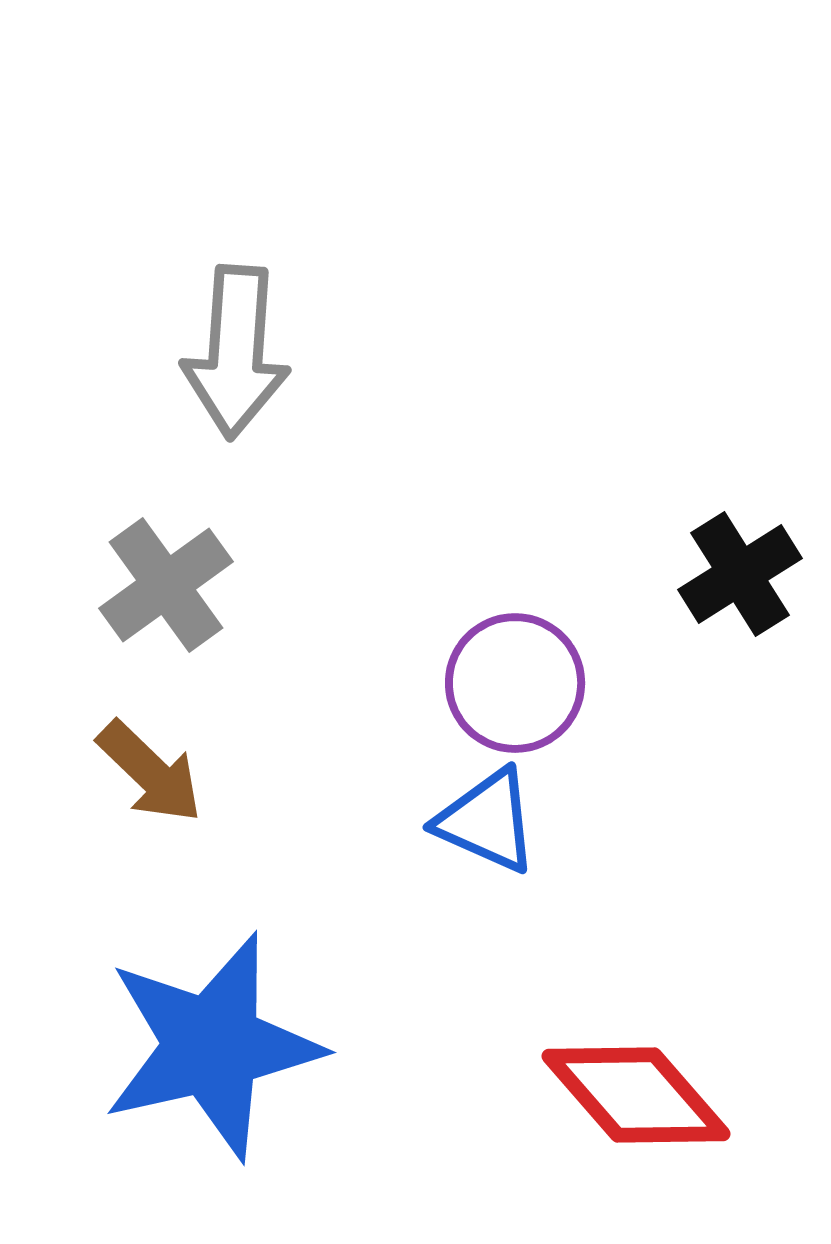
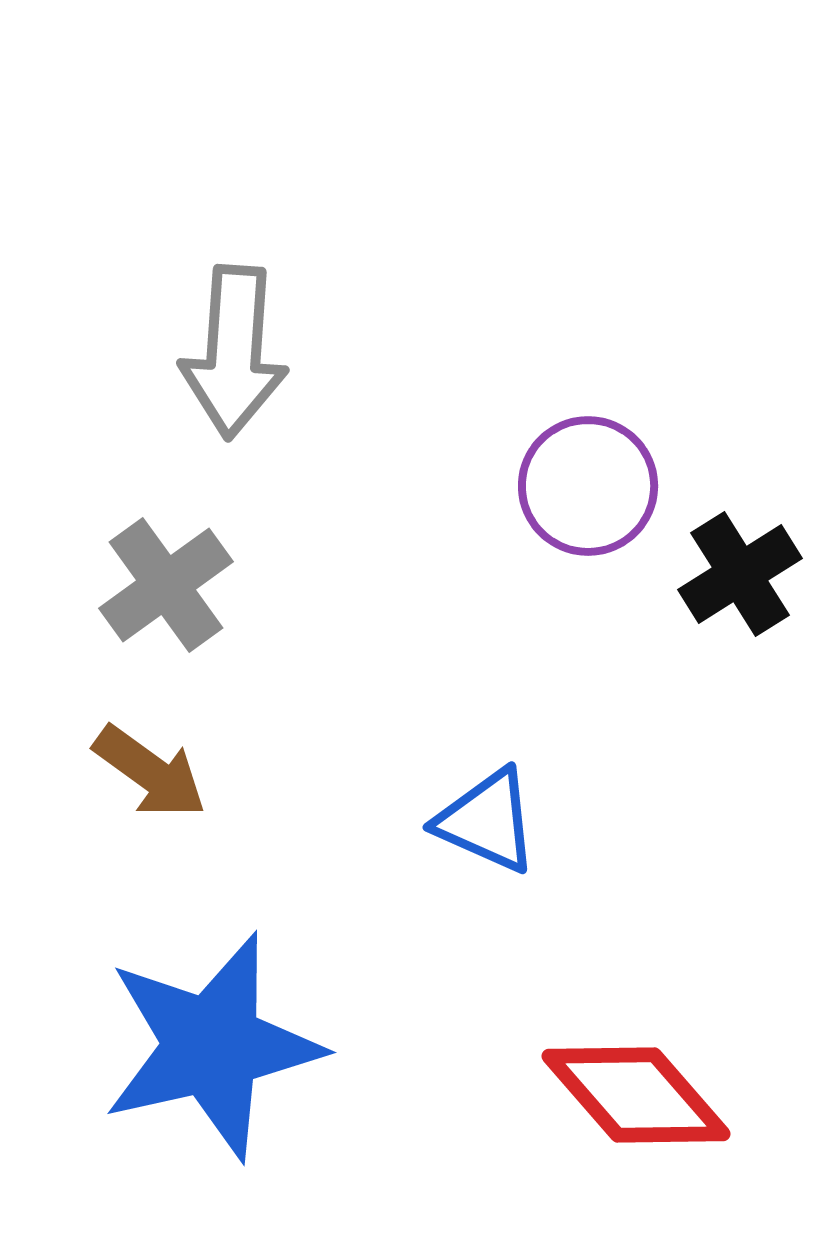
gray arrow: moved 2 px left
purple circle: moved 73 px right, 197 px up
brown arrow: rotated 8 degrees counterclockwise
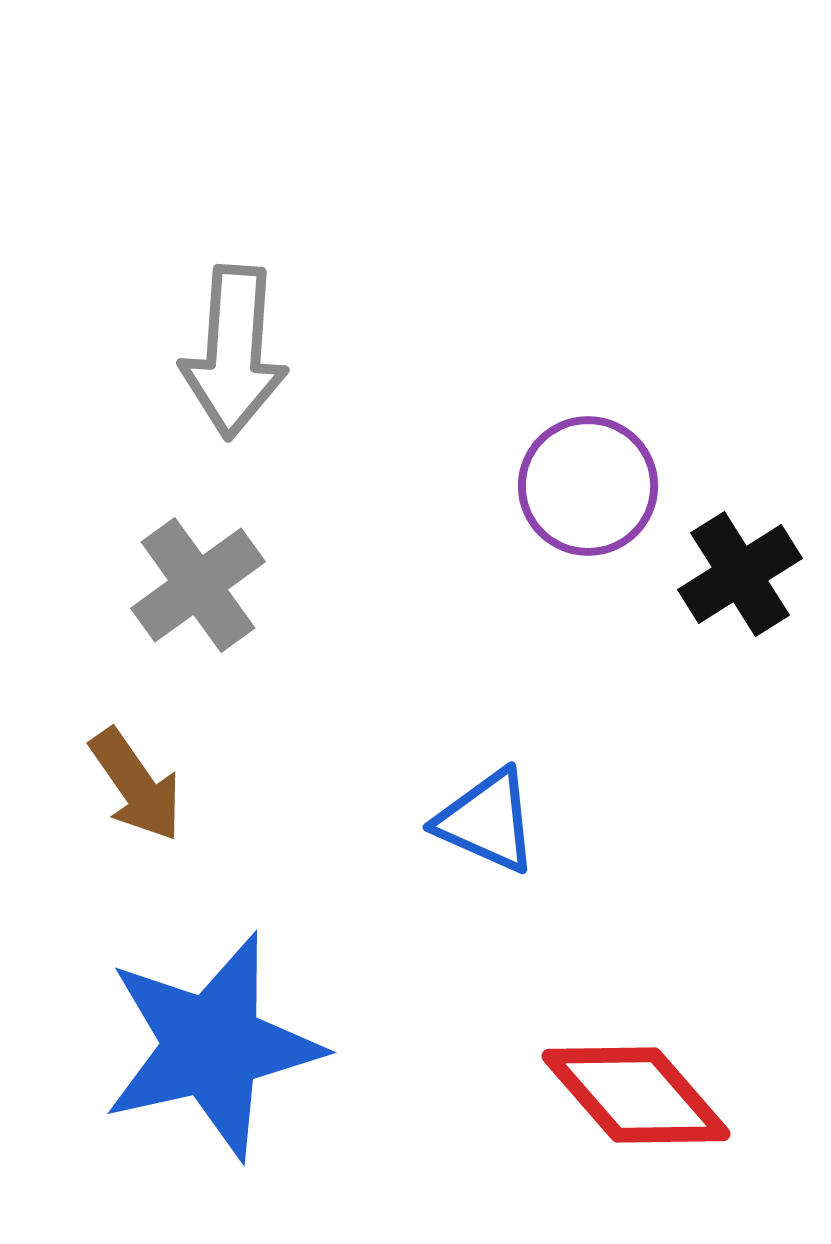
gray cross: moved 32 px right
brown arrow: moved 14 px left, 13 px down; rotated 19 degrees clockwise
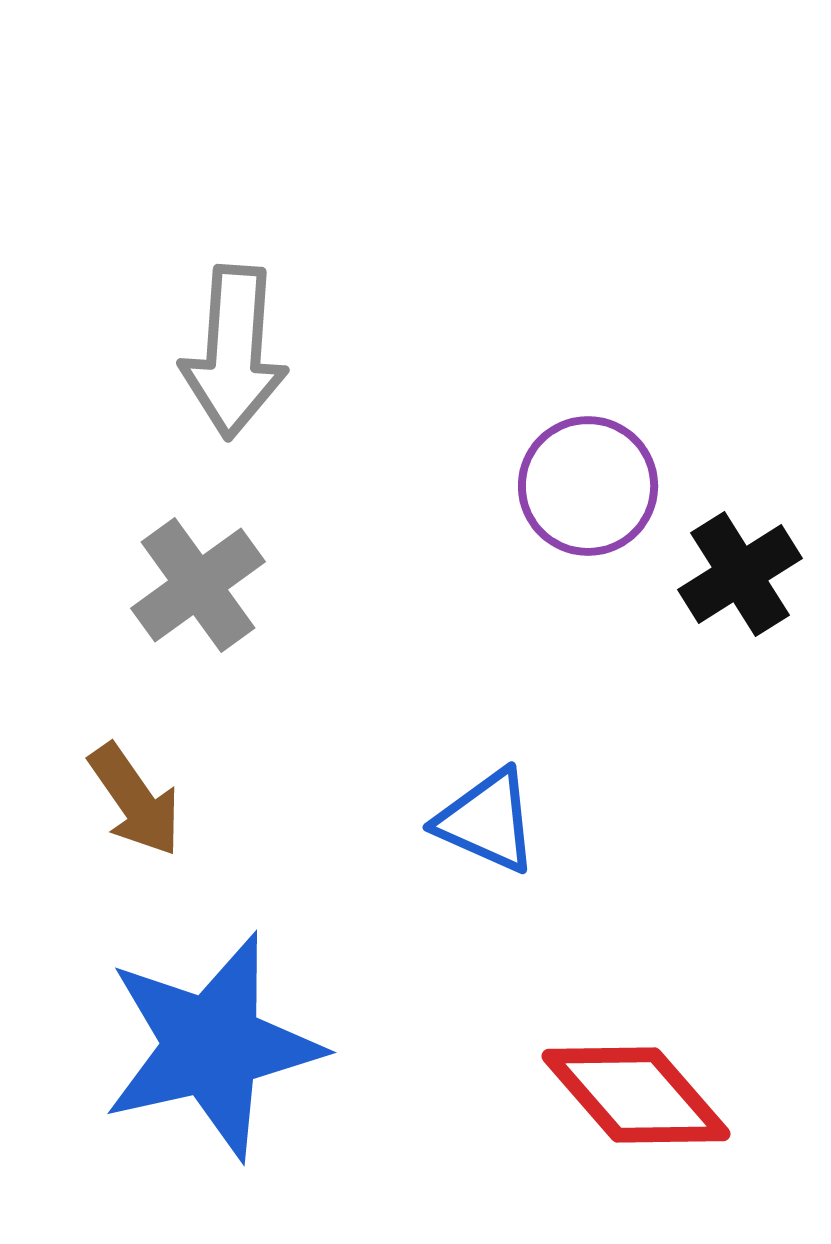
brown arrow: moved 1 px left, 15 px down
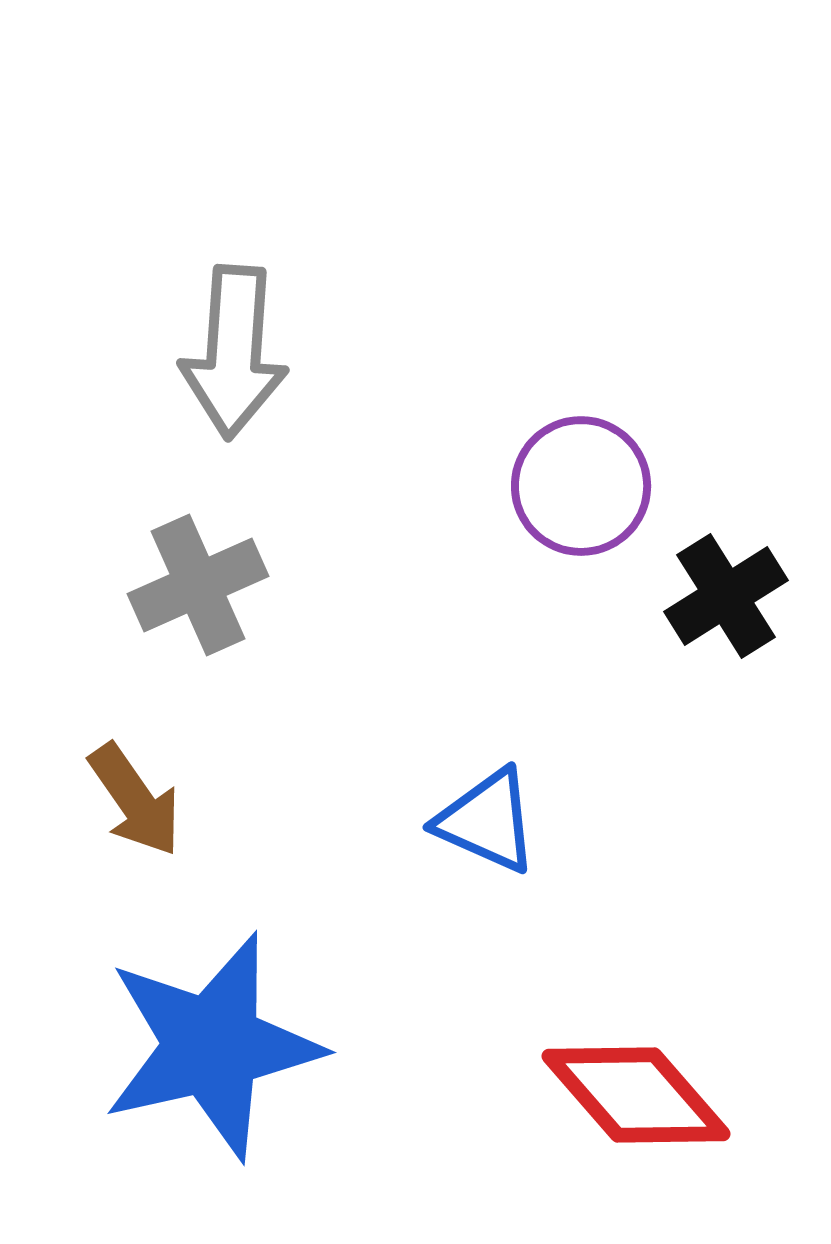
purple circle: moved 7 px left
black cross: moved 14 px left, 22 px down
gray cross: rotated 12 degrees clockwise
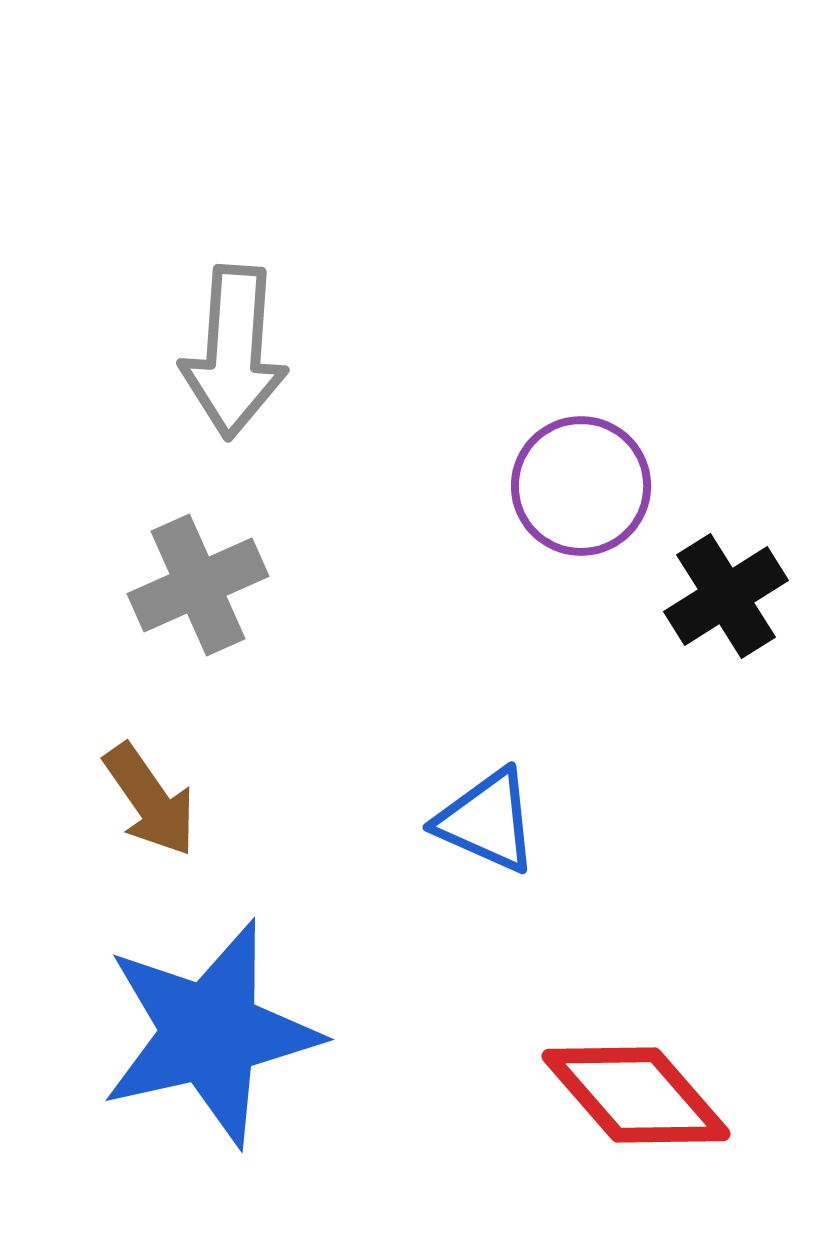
brown arrow: moved 15 px right
blue star: moved 2 px left, 13 px up
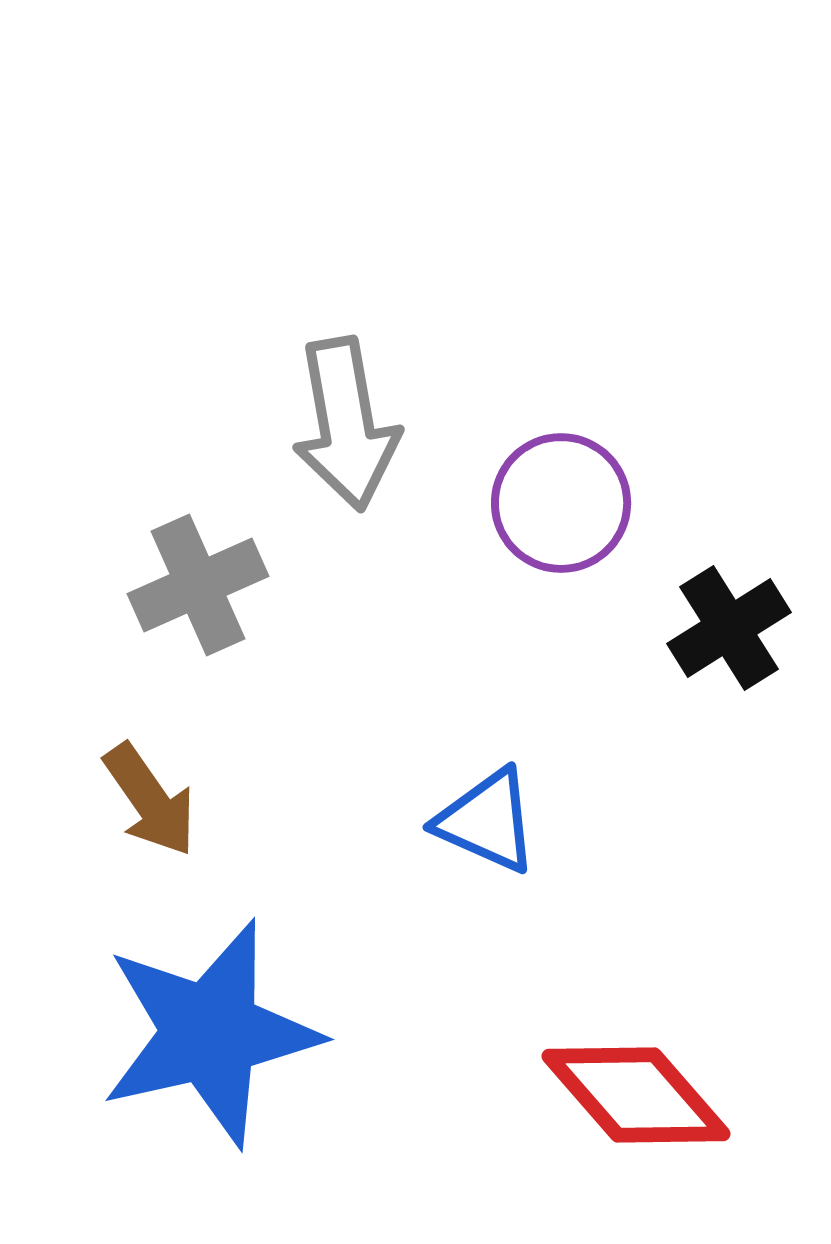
gray arrow: moved 112 px right, 72 px down; rotated 14 degrees counterclockwise
purple circle: moved 20 px left, 17 px down
black cross: moved 3 px right, 32 px down
